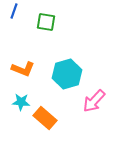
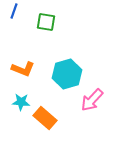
pink arrow: moved 2 px left, 1 px up
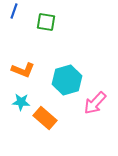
orange L-shape: moved 1 px down
cyan hexagon: moved 6 px down
pink arrow: moved 3 px right, 3 px down
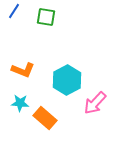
blue line: rotated 14 degrees clockwise
green square: moved 5 px up
cyan hexagon: rotated 12 degrees counterclockwise
cyan star: moved 1 px left, 1 px down
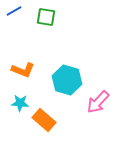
blue line: rotated 28 degrees clockwise
cyan hexagon: rotated 16 degrees counterclockwise
pink arrow: moved 3 px right, 1 px up
orange rectangle: moved 1 px left, 2 px down
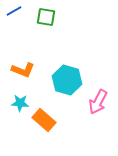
pink arrow: rotated 15 degrees counterclockwise
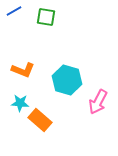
orange rectangle: moved 4 px left
